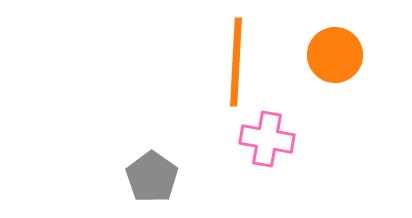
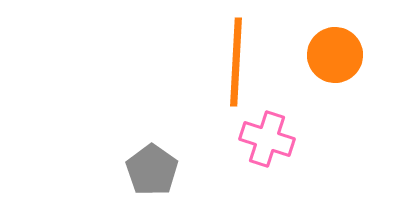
pink cross: rotated 8 degrees clockwise
gray pentagon: moved 7 px up
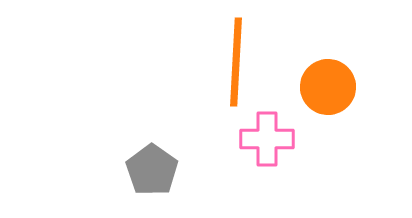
orange circle: moved 7 px left, 32 px down
pink cross: rotated 18 degrees counterclockwise
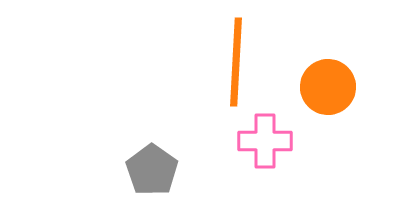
pink cross: moved 2 px left, 2 px down
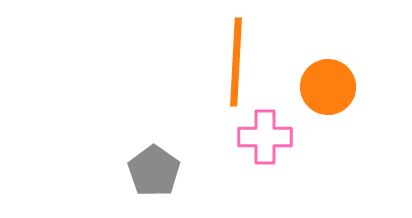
pink cross: moved 4 px up
gray pentagon: moved 2 px right, 1 px down
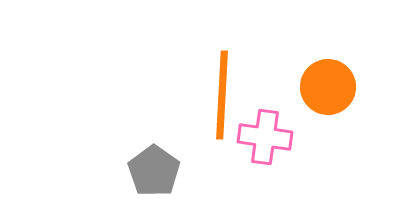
orange line: moved 14 px left, 33 px down
pink cross: rotated 8 degrees clockwise
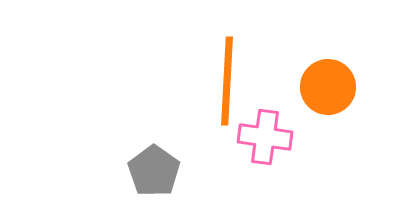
orange line: moved 5 px right, 14 px up
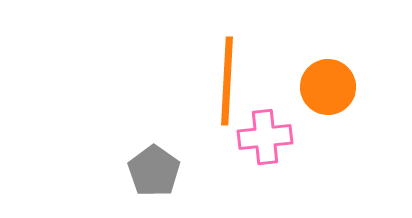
pink cross: rotated 14 degrees counterclockwise
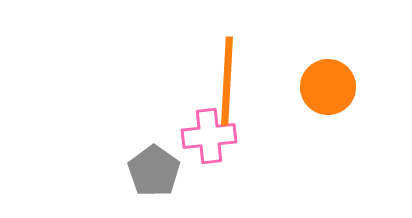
pink cross: moved 56 px left, 1 px up
